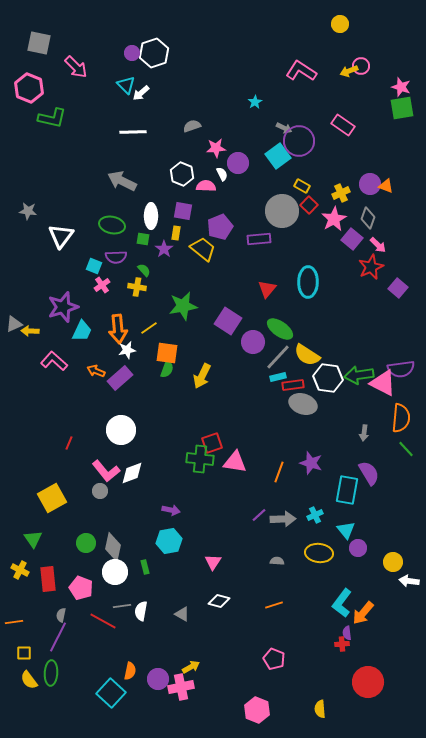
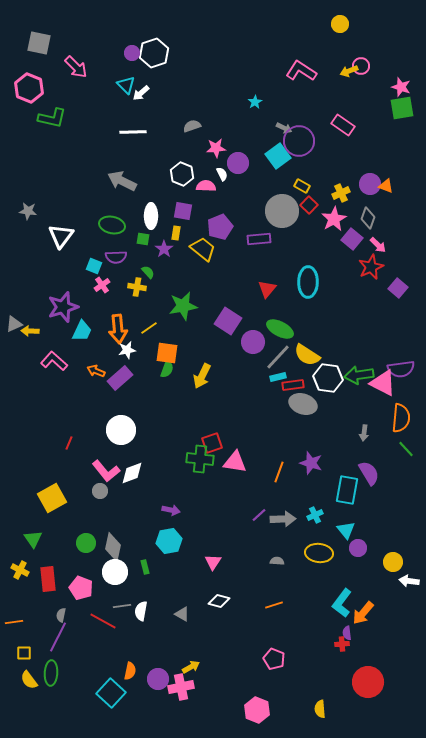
green semicircle at (144, 270): moved 4 px right, 2 px down
green ellipse at (280, 329): rotated 8 degrees counterclockwise
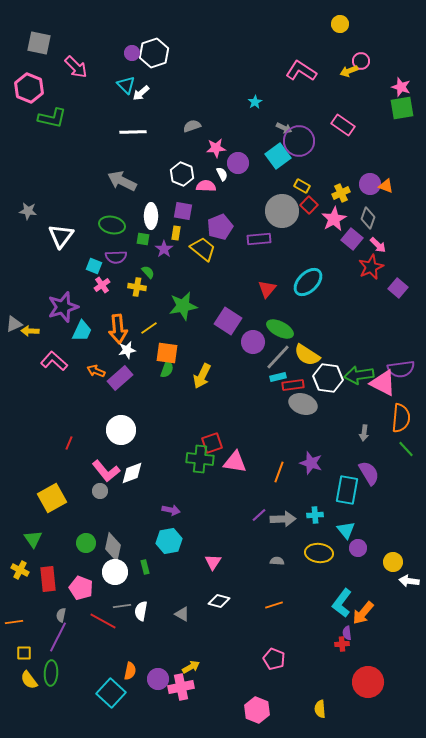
pink circle at (361, 66): moved 5 px up
cyan ellipse at (308, 282): rotated 44 degrees clockwise
cyan cross at (315, 515): rotated 21 degrees clockwise
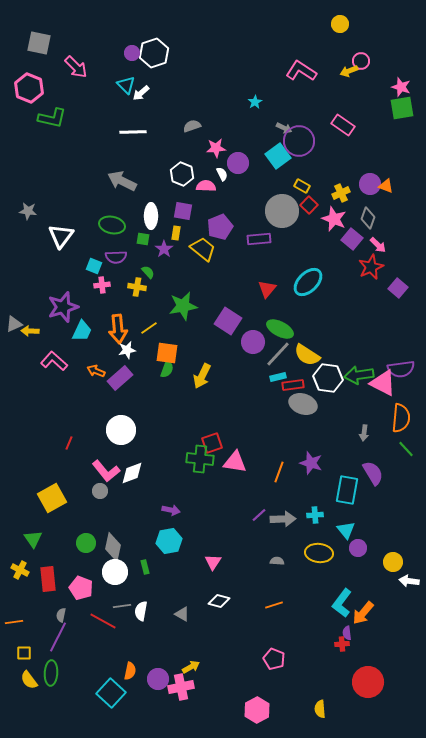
pink star at (334, 219): rotated 20 degrees counterclockwise
pink cross at (102, 285): rotated 28 degrees clockwise
gray line at (278, 357): moved 3 px up
purple semicircle at (369, 473): moved 4 px right
pink hexagon at (257, 710): rotated 10 degrees clockwise
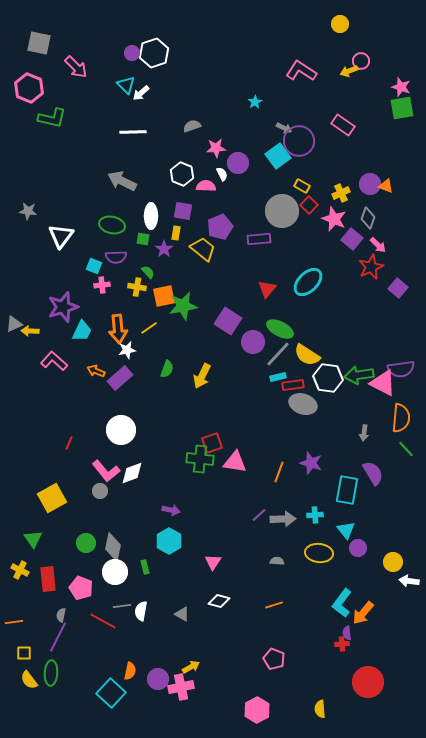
orange square at (167, 353): moved 3 px left, 57 px up; rotated 20 degrees counterclockwise
cyan hexagon at (169, 541): rotated 20 degrees counterclockwise
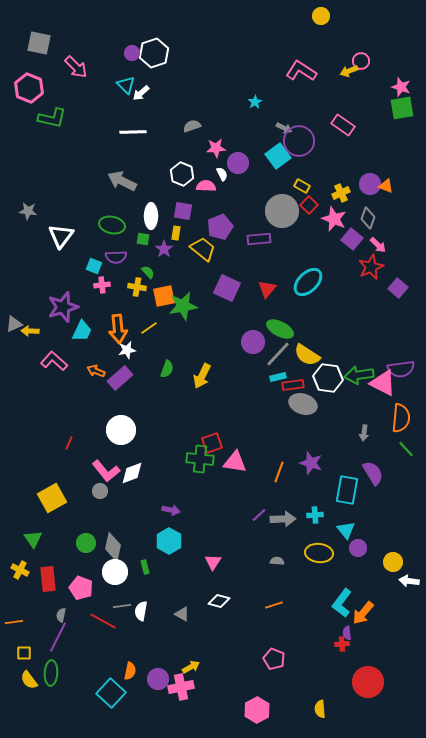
yellow circle at (340, 24): moved 19 px left, 8 px up
purple square at (228, 321): moved 1 px left, 33 px up; rotated 8 degrees counterclockwise
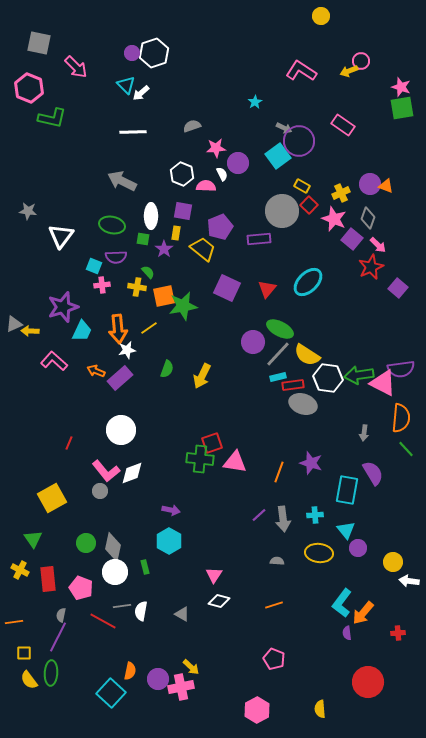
gray arrow at (283, 519): rotated 85 degrees clockwise
pink triangle at (213, 562): moved 1 px right, 13 px down
red cross at (342, 644): moved 56 px right, 11 px up
yellow arrow at (191, 667): rotated 72 degrees clockwise
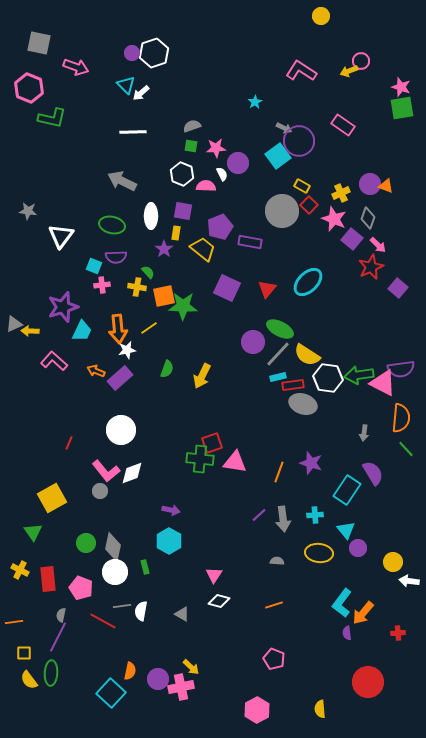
pink arrow at (76, 67): rotated 25 degrees counterclockwise
green square at (143, 239): moved 48 px right, 93 px up
purple rectangle at (259, 239): moved 9 px left, 3 px down; rotated 15 degrees clockwise
green star at (183, 306): rotated 12 degrees clockwise
cyan rectangle at (347, 490): rotated 24 degrees clockwise
green triangle at (33, 539): moved 7 px up
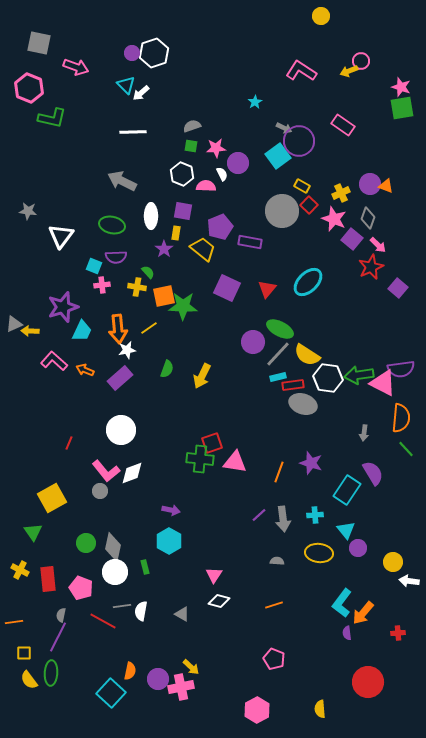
orange arrow at (96, 371): moved 11 px left, 1 px up
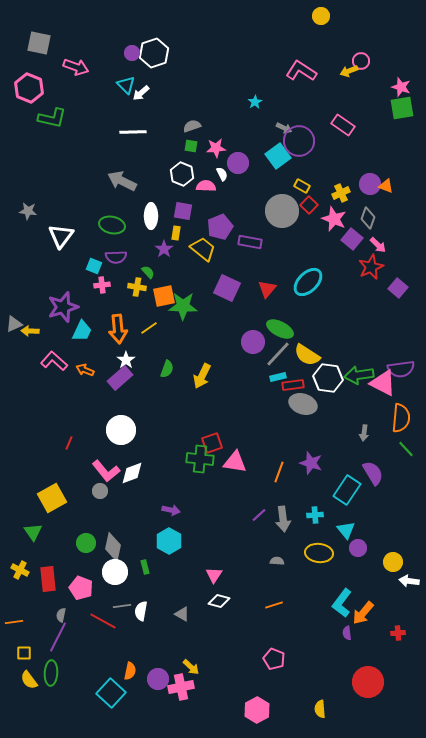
white star at (127, 350): moved 1 px left, 10 px down; rotated 24 degrees counterclockwise
